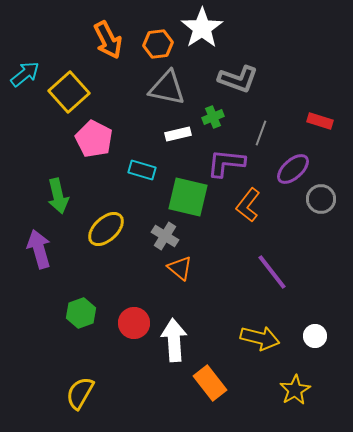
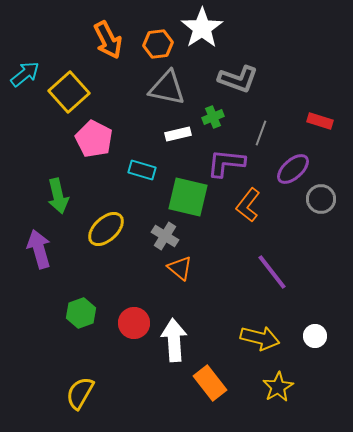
yellow star: moved 17 px left, 3 px up
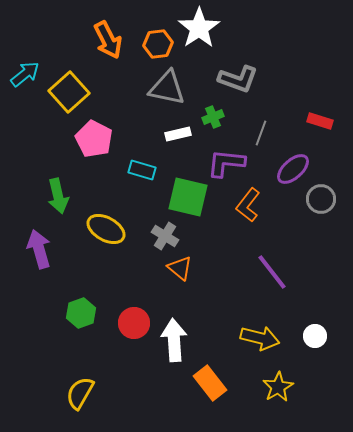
white star: moved 3 px left
yellow ellipse: rotated 72 degrees clockwise
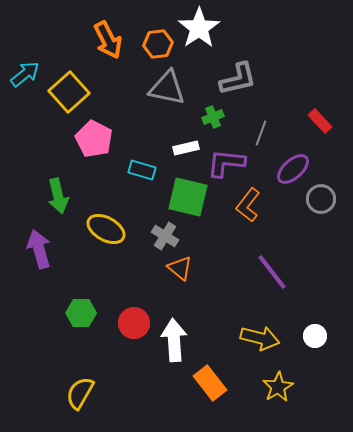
gray L-shape: rotated 33 degrees counterclockwise
red rectangle: rotated 30 degrees clockwise
white rectangle: moved 8 px right, 14 px down
green hexagon: rotated 20 degrees clockwise
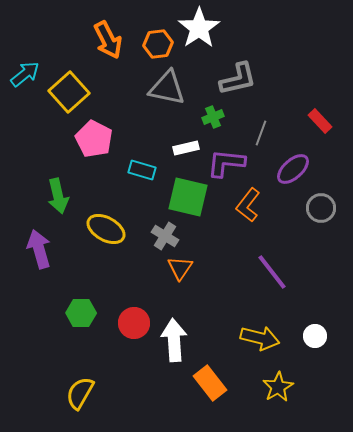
gray circle: moved 9 px down
orange triangle: rotated 24 degrees clockwise
